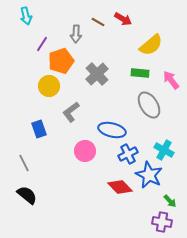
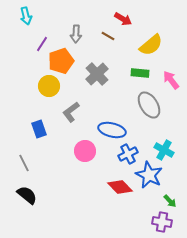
brown line: moved 10 px right, 14 px down
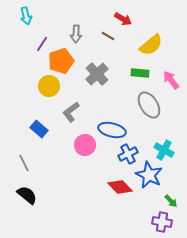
blue rectangle: rotated 30 degrees counterclockwise
pink circle: moved 6 px up
green arrow: moved 1 px right
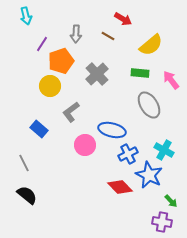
yellow circle: moved 1 px right
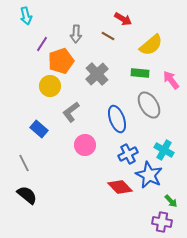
blue ellipse: moved 5 px right, 11 px up; rotated 56 degrees clockwise
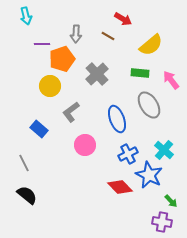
purple line: rotated 56 degrees clockwise
orange pentagon: moved 1 px right, 2 px up
cyan cross: rotated 12 degrees clockwise
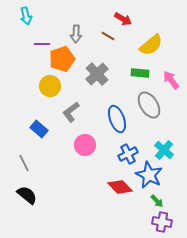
green arrow: moved 14 px left
